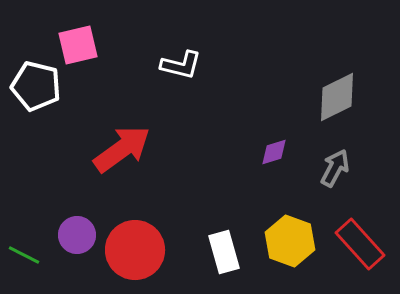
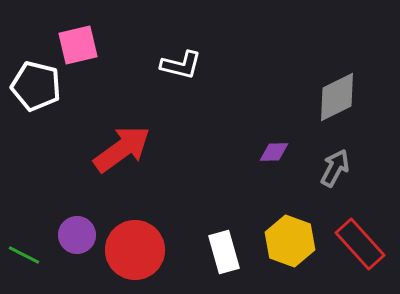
purple diamond: rotated 16 degrees clockwise
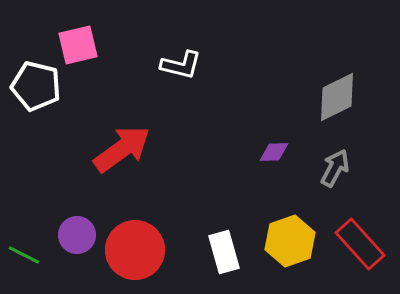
yellow hexagon: rotated 21 degrees clockwise
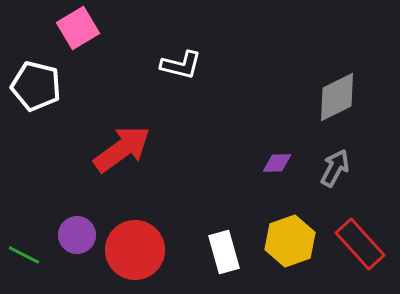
pink square: moved 17 px up; rotated 18 degrees counterclockwise
purple diamond: moved 3 px right, 11 px down
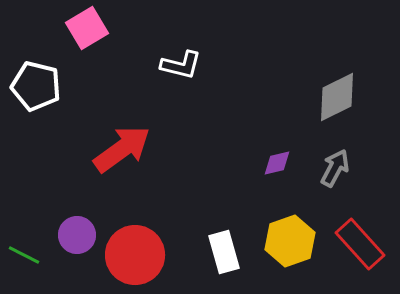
pink square: moved 9 px right
purple diamond: rotated 12 degrees counterclockwise
red circle: moved 5 px down
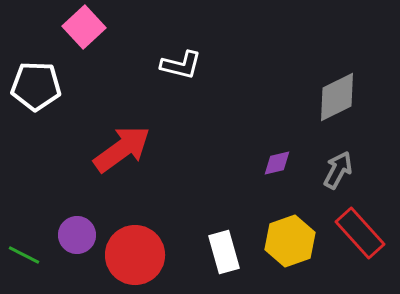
pink square: moved 3 px left, 1 px up; rotated 12 degrees counterclockwise
white pentagon: rotated 12 degrees counterclockwise
gray arrow: moved 3 px right, 2 px down
red rectangle: moved 11 px up
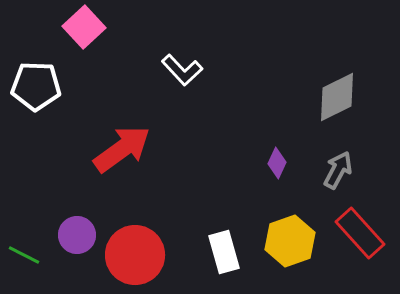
white L-shape: moved 1 px right, 5 px down; rotated 33 degrees clockwise
purple diamond: rotated 52 degrees counterclockwise
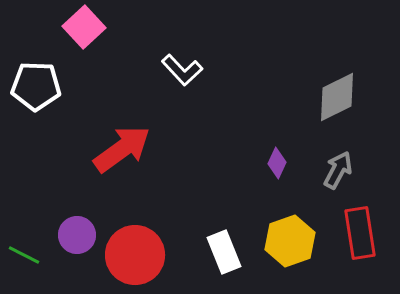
red rectangle: rotated 33 degrees clockwise
white rectangle: rotated 6 degrees counterclockwise
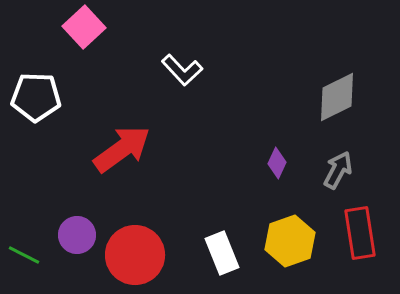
white pentagon: moved 11 px down
white rectangle: moved 2 px left, 1 px down
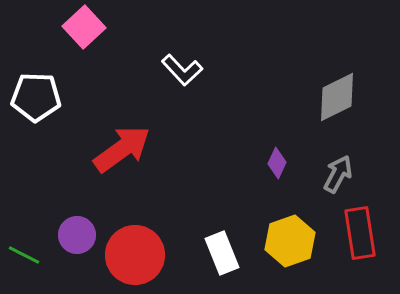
gray arrow: moved 4 px down
